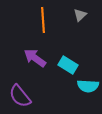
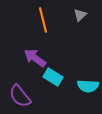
orange line: rotated 10 degrees counterclockwise
cyan rectangle: moved 15 px left, 12 px down
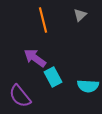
cyan rectangle: rotated 30 degrees clockwise
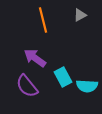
gray triangle: rotated 16 degrees clockwise
cyan rectangle: moved 10 px right
cyan semicircle: moved 1 px left
purple semicircle: moved 7 px right, 10 px up
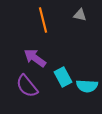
gray triangle: rotated 40 degrees clockwise
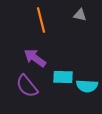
orange line: moved 2 px left
cyan rectangle: rotated 60 degrees counterclockwise
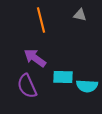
purple semicircle: rotated 15 degrees clockwise
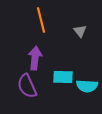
gray triangle: moved 16 px down; rotated 40 degrees clockwise
purple arrow: rotated 60 degrees clockwise
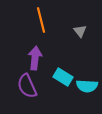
cyan rectangle: rotated 30 degrees clockwise
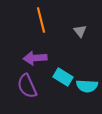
purple arrow: rotated 100 degrees counterclockwise
